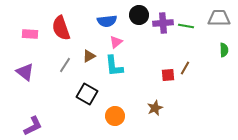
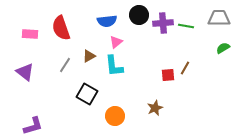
green semicircle: moved 1 px left, 2 px up; rotated 120 degrees counterclockwise
purple L-shape: rotated 10 degrees clockwise
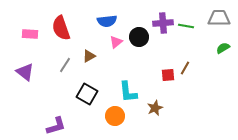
black circle: moved 22 px down
cyan L-shape: moved 14 px right, 26 px down
purple L-shape: moved 23 px right
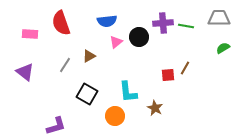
red semicircle: moved 5 px up
brown star: rotated 21 degrees counterclockwise
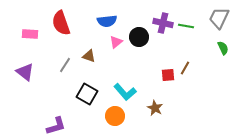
gray trapezoid: rotated 65 degrees counterclockwise
purple cross: rotated 18 degrees clockwise
green semicircle: rotated 96 degrees clockwise
brown triangle: rotated 48 degrees clockwise
cyan L-shape: moved 3 px left; rotated 35 degrees counterclockwise
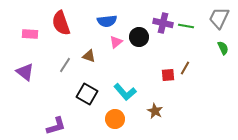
brown star: moved 3 px down
orange circle: moved 3 px down
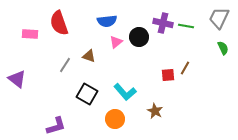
red semicircle: moved 2 px left
purple triangle: moved 8 px left, 7 px down
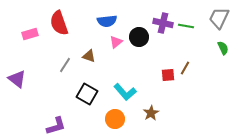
pink rectangle: rotated 21 degrees counterclockwise
brown star: moved 4 px left, 2 px down; rotated 14 degrees clockwise
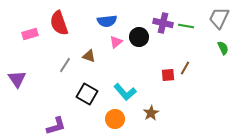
purple triangle: rotated 18 degrees clockwise
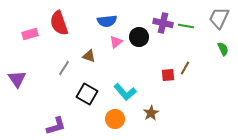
green semicircle: moved 1 px down
gray line: moved 1 px left, 3 px down
